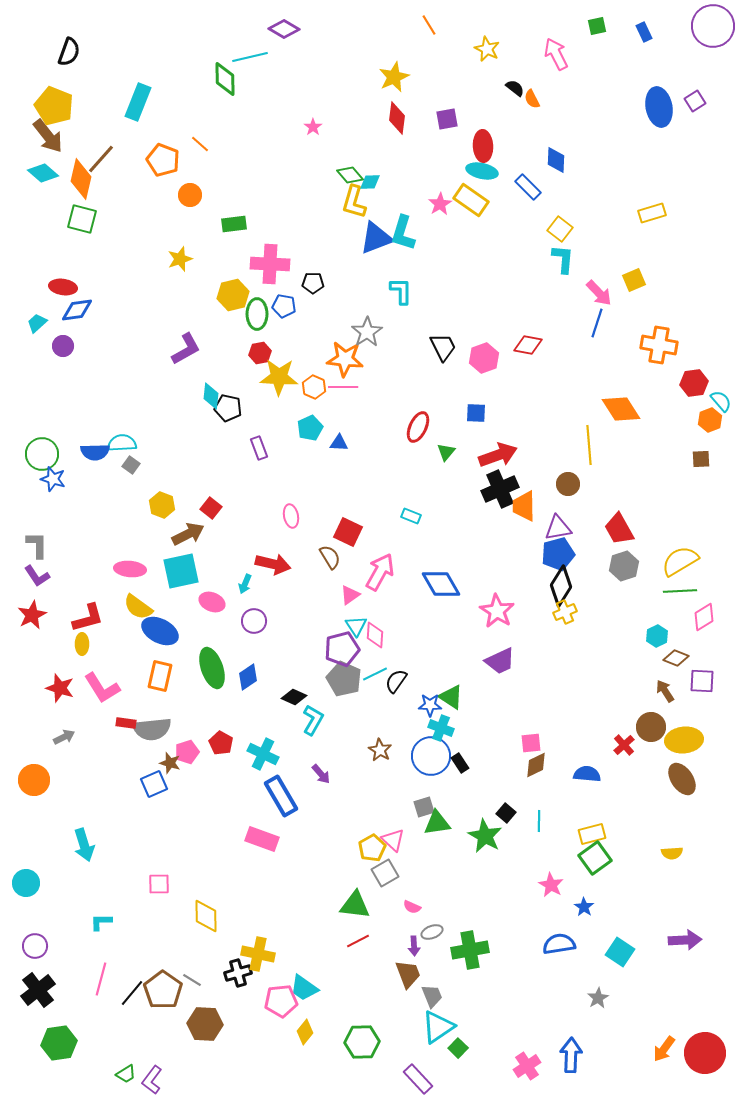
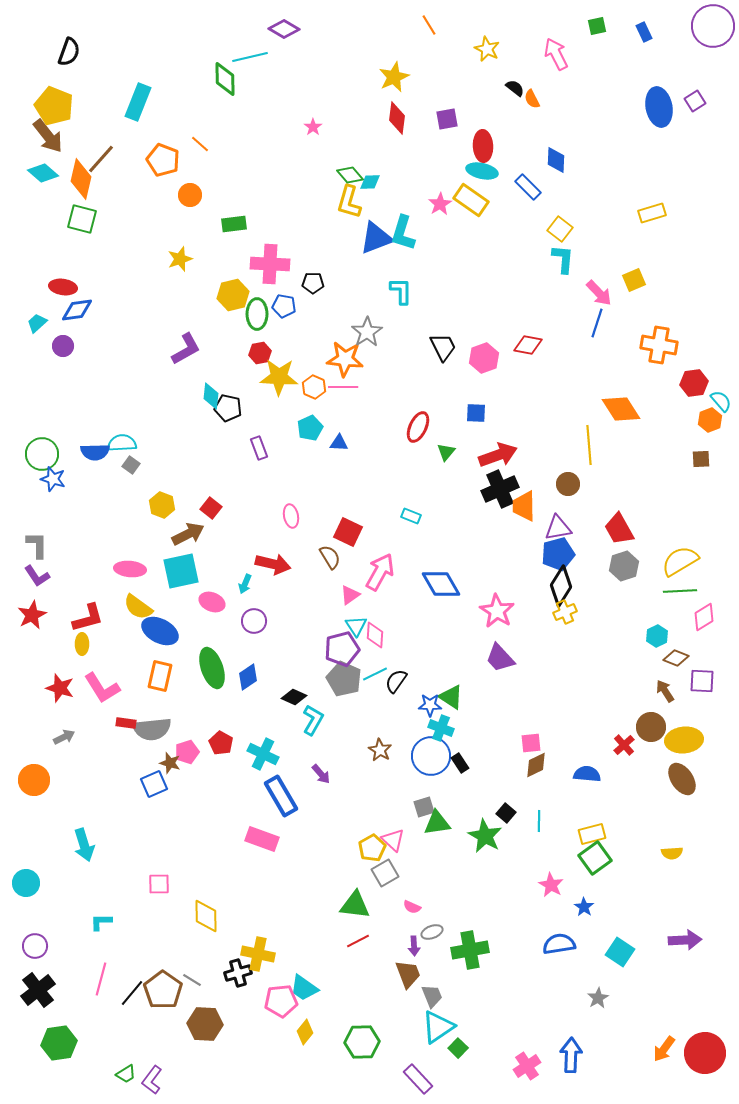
yellow L-shape at (354, 202): moved 5 px left
purple trapezoid at (500, 661): moved 3 px up; rotated 72 degrees clockwise
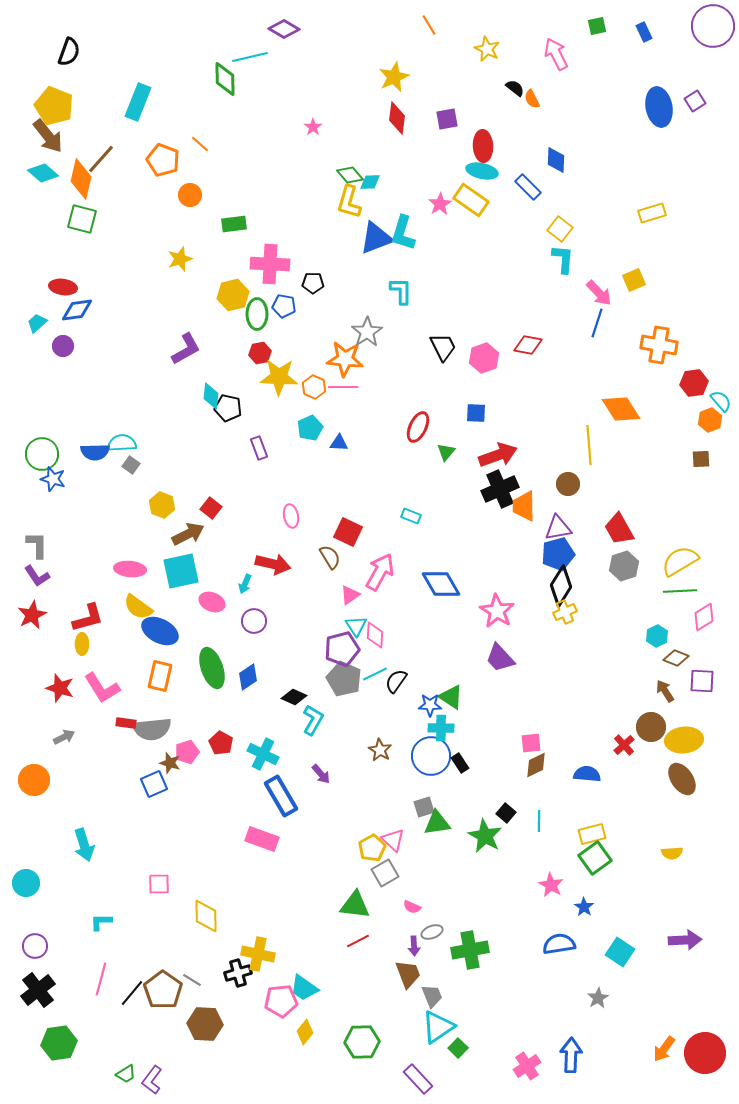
cyan cross at (441, 728): rotated 20 degrees counterclockwise
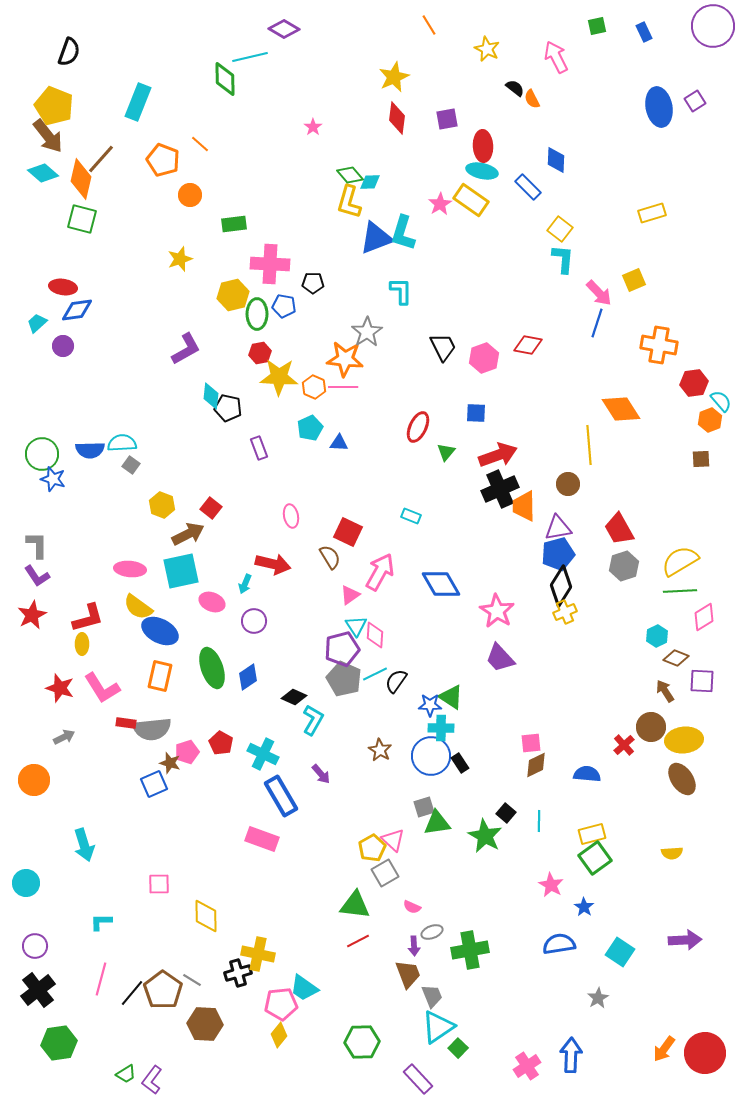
pink arrow at (556, 54): moved 3 px down
blue semicircle at (95, 452): moved 5 px left, 2 px up
pink pentagon at (281, 1001): moved 3 px down
yellow diamond at (305, 1032): moved 26 px left, 3 px down
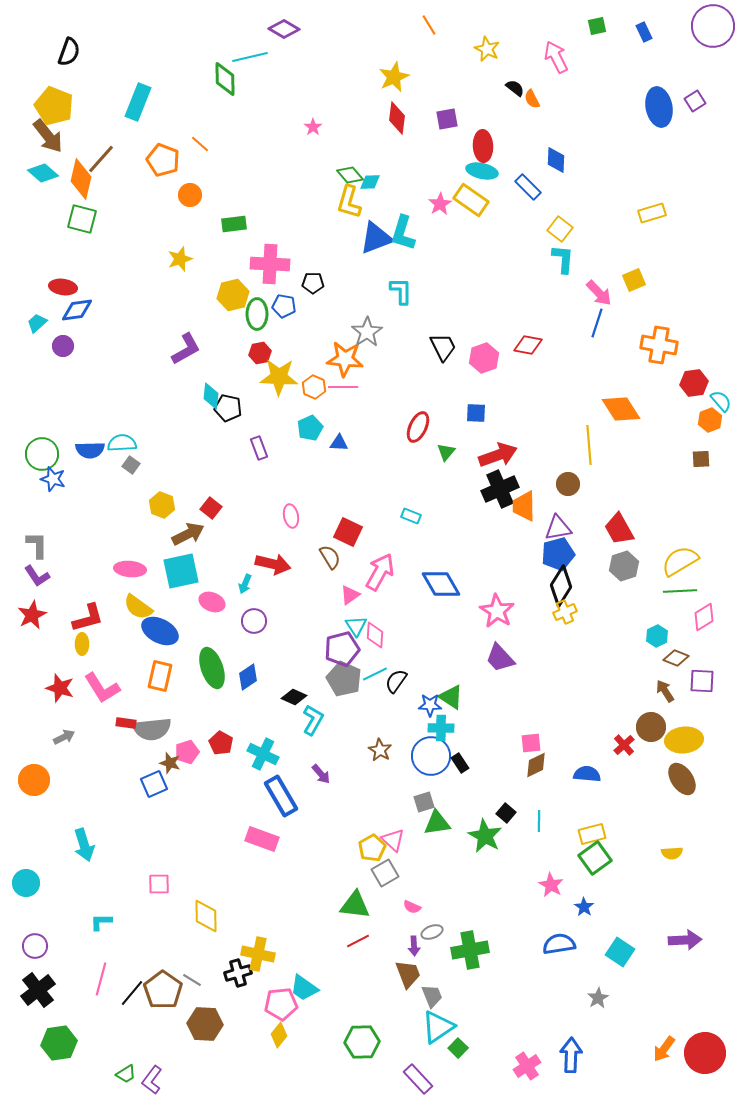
gray square at (424, 807): moved 5 px up
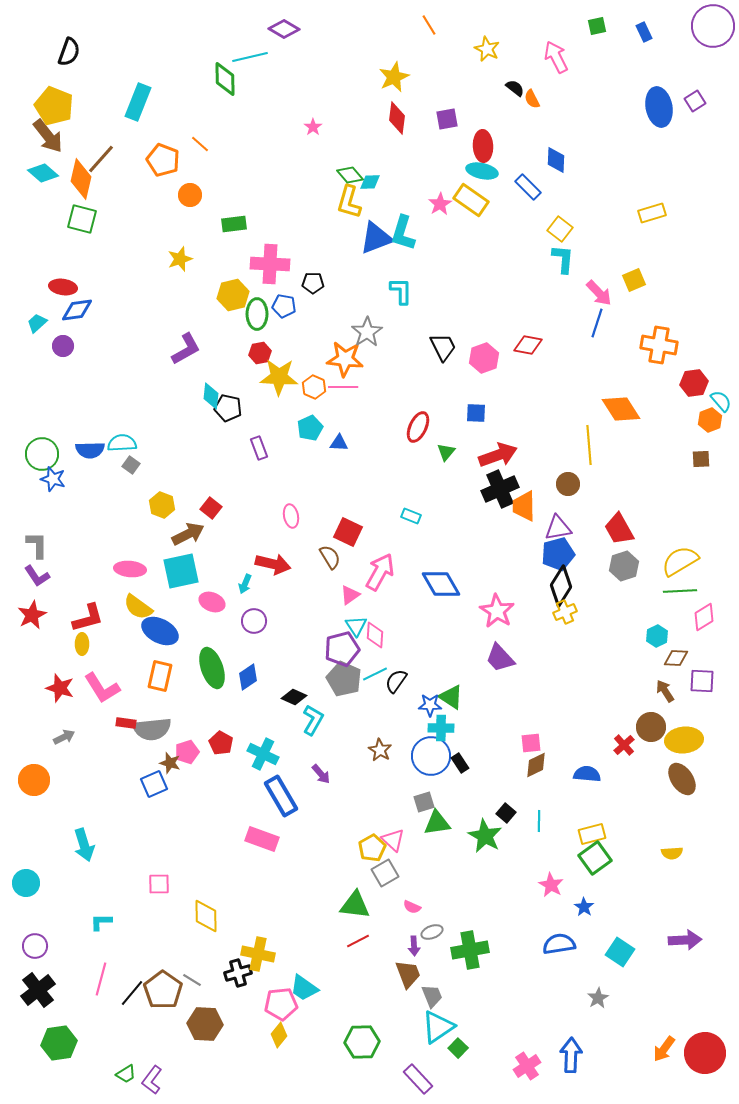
brown diamond at (676, 658): rotated 20 degrees counterclockwise
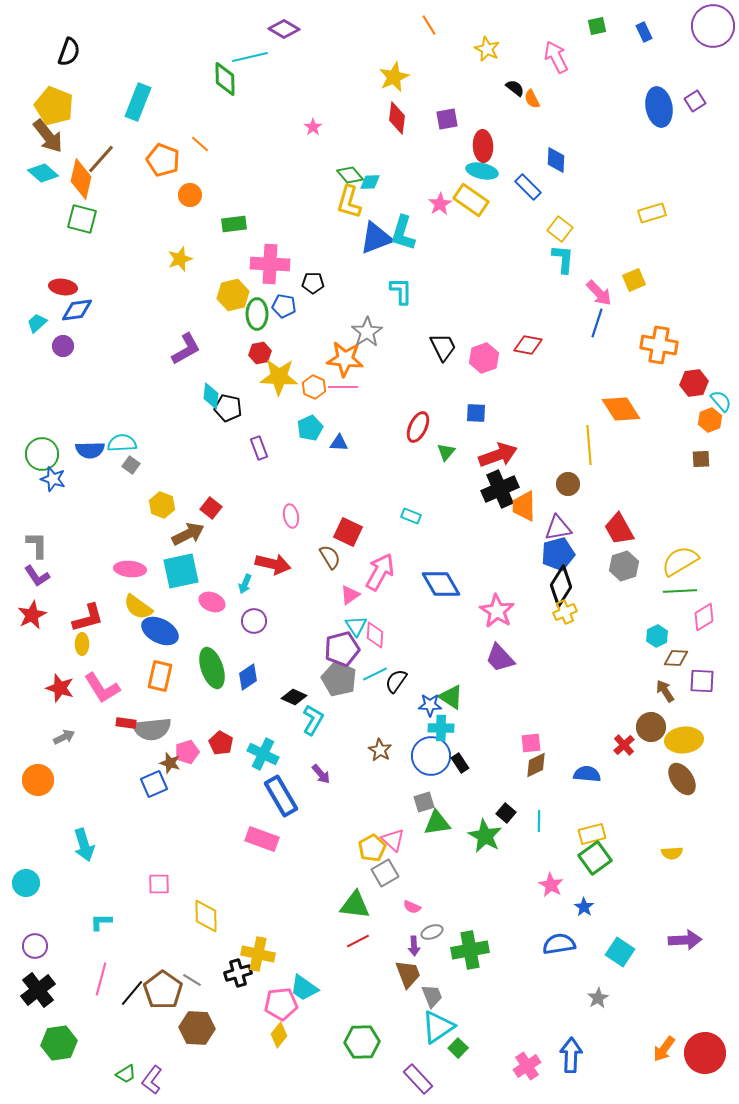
gray pentagon at (344, 679): moved 5 px left
orange circle at (34, 780): moved 4 px right
brown hexagon at (205, 1024): moved 8 px left, 4 px down
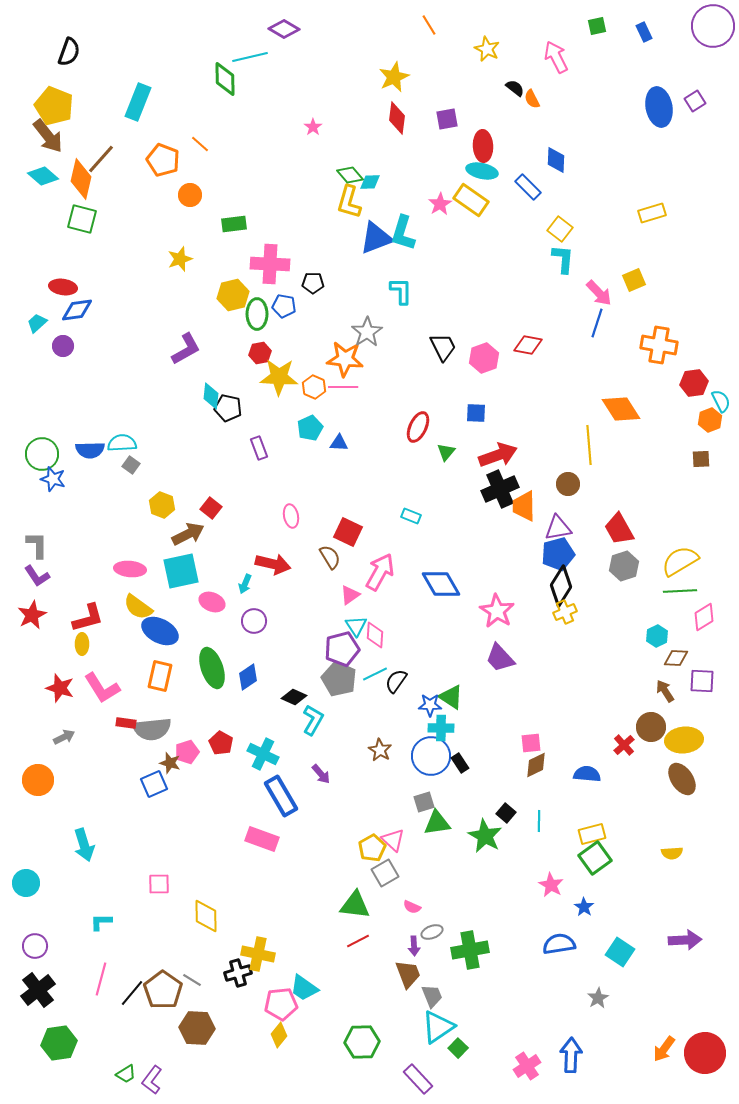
cyan diamond at (43, 173): moved 3 px down
cyan semicircle at (721, 401): rotated 15 degrees clockwise
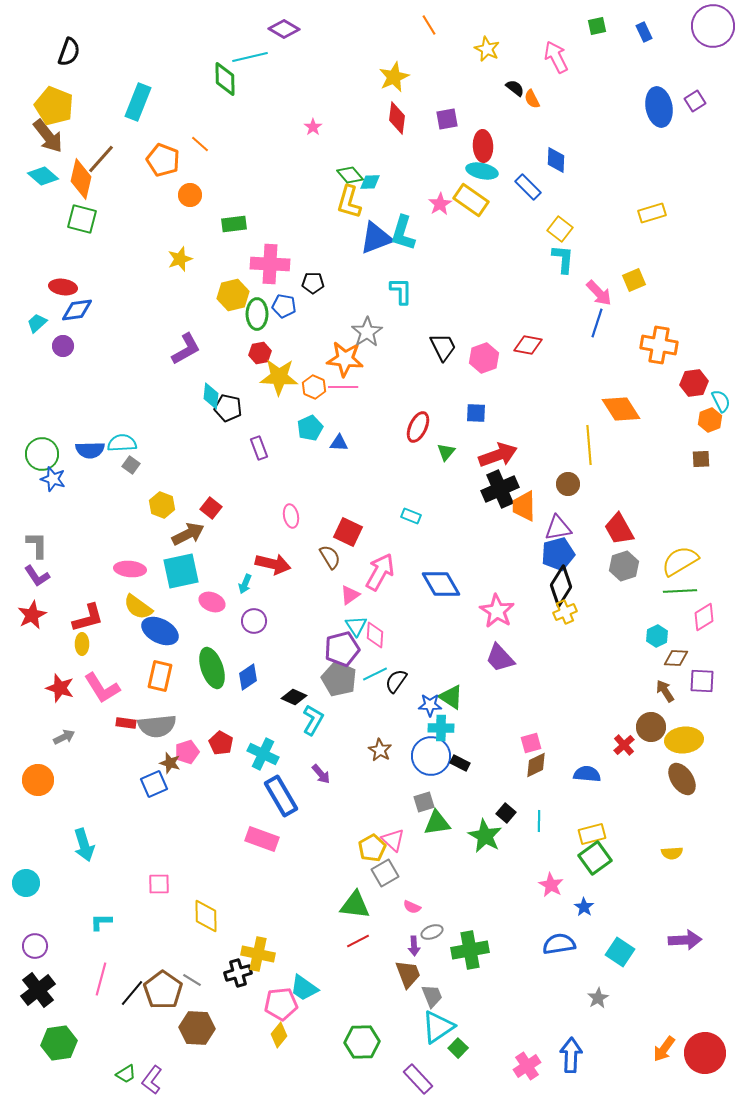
gray semicircle at (152, 729): moved 5 px right, 3 px up
pink square at (531, 743): rotated 10 degrees counterclockwise
black rectangle at (460, 763): rotated 30 degrees counterclockwise
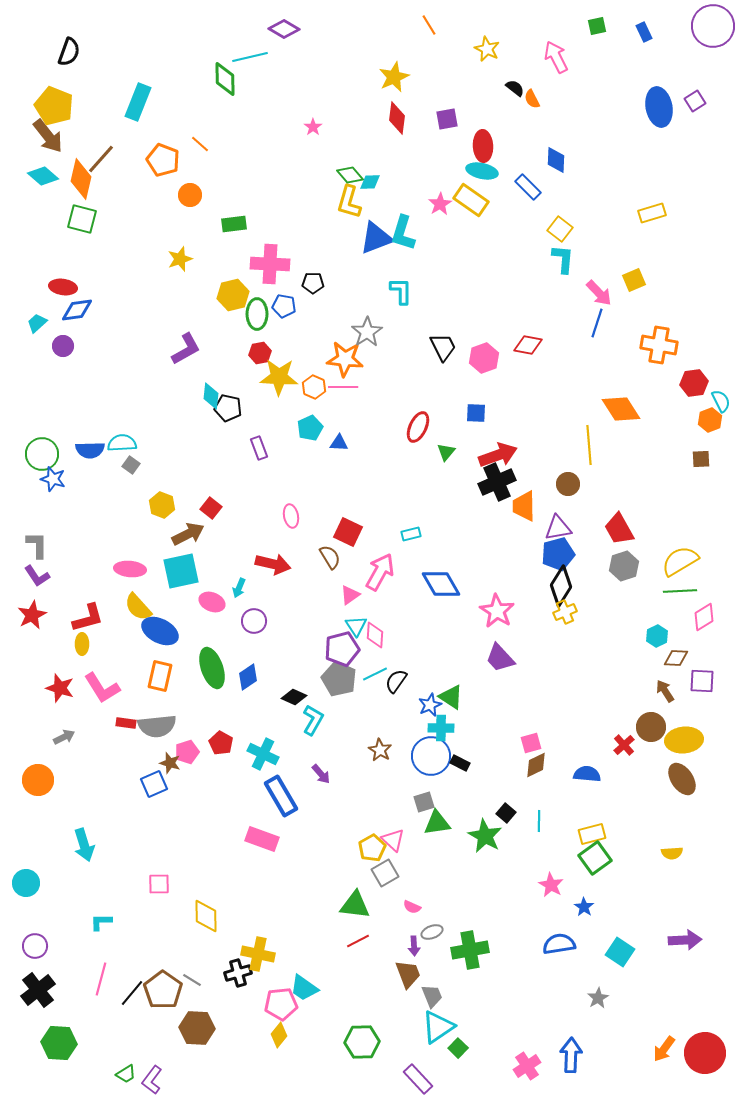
black cross at (500, 489): moved 3 px left, 7 px up
cyan rectangle at (411, 516): moved 18 px down; rotated 36 degrees counterclockwise
cyan arrow at (245, 584): moved 6 px left, 4 px down
yellow semicircle at (138, 607): rotated 12 degrees clockwise
blue star at (430, 705): rotated 25 degrees counterclockwise
green hexagon at (59, 1043): rotated 12 degrees clockwise
